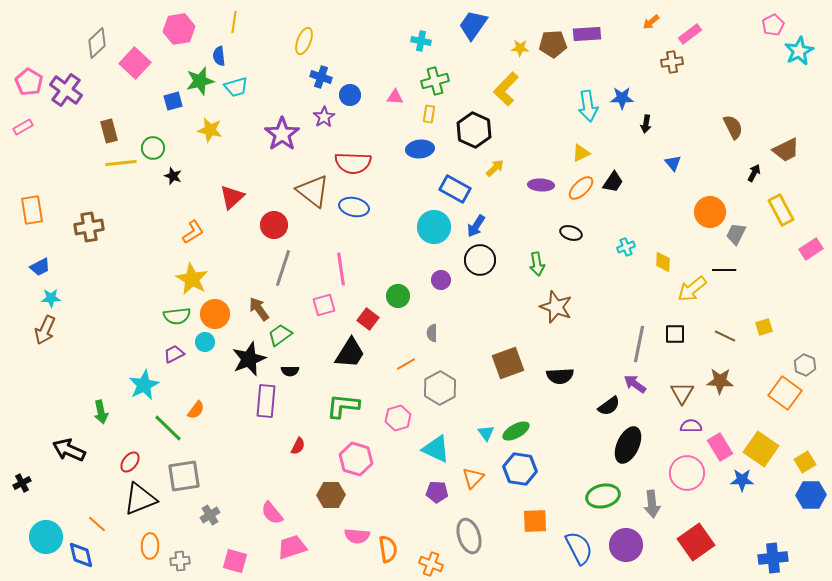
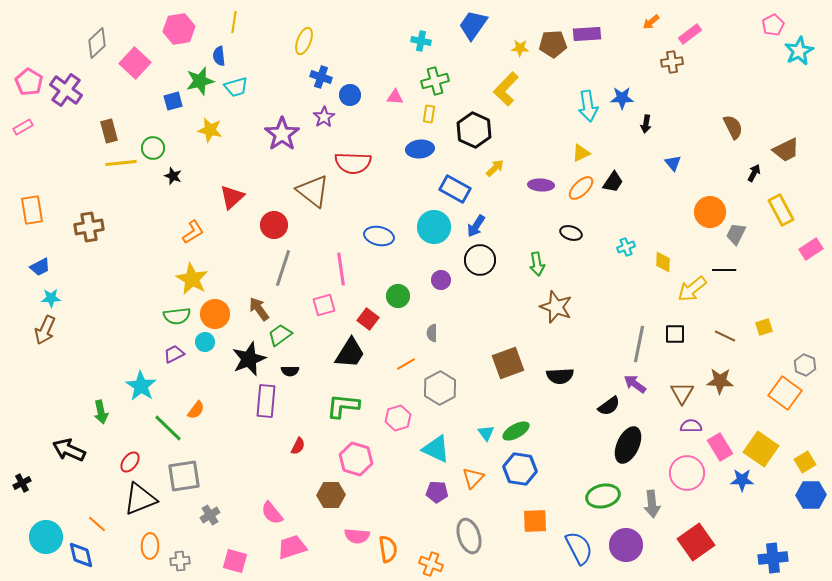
blue ellipse at (354, 207): moved 25 px right, 29 px down
cyan star at (144, 385): moved 3 px left, 1 px down; rotated 12 degrees counterclockwise
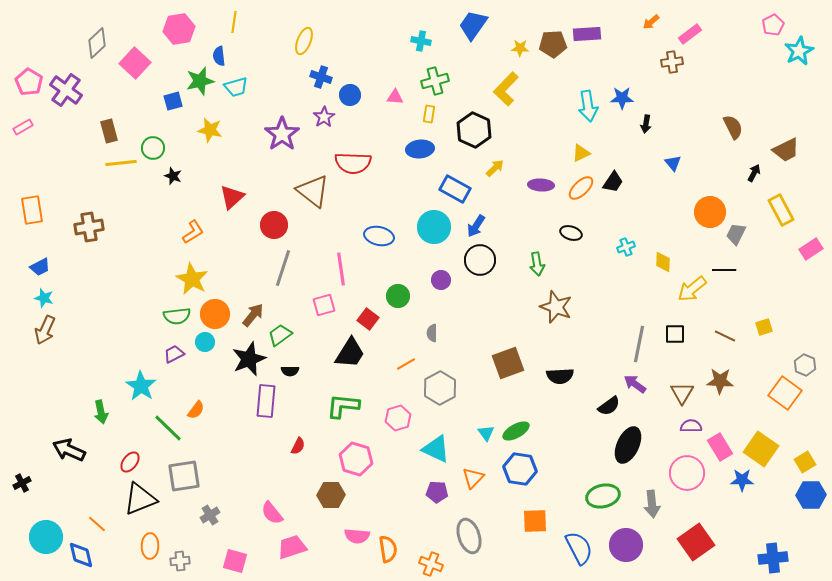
cyan star at (51, 298): moved 7 px left; rotated 18 degrees clockwise
brown arrow at (259, 309): moved 6 px left, 6 px down; rotated 75 degrees clockwise
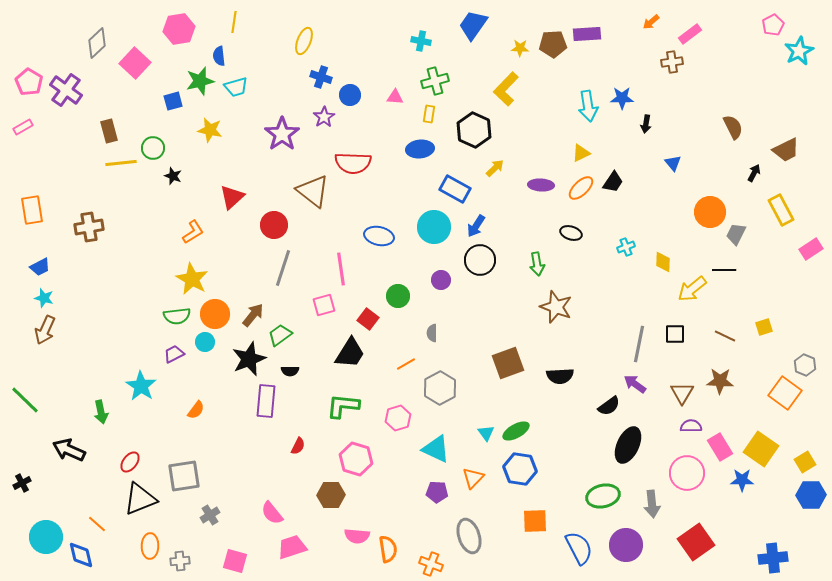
green line at (168, 428): moved 143 px left, 28 px up
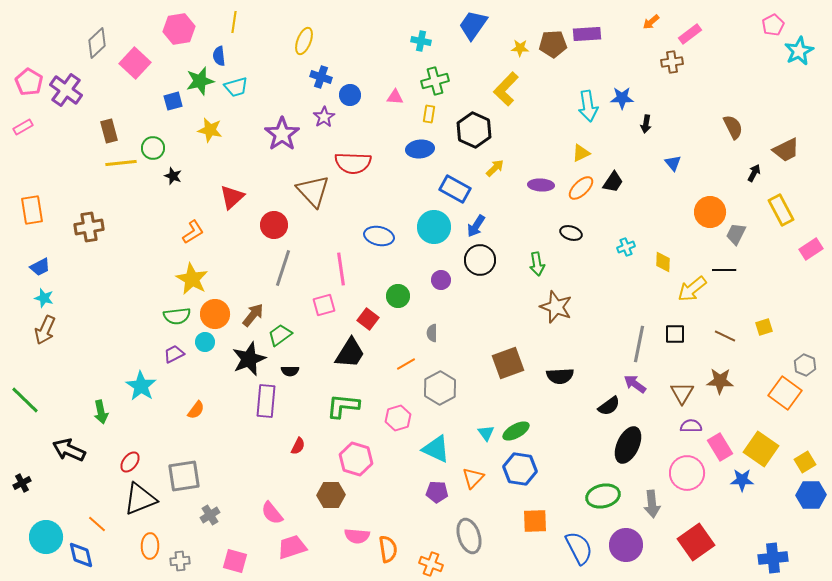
brown triangle at (313, 191): rotated 9 degrees clockwise
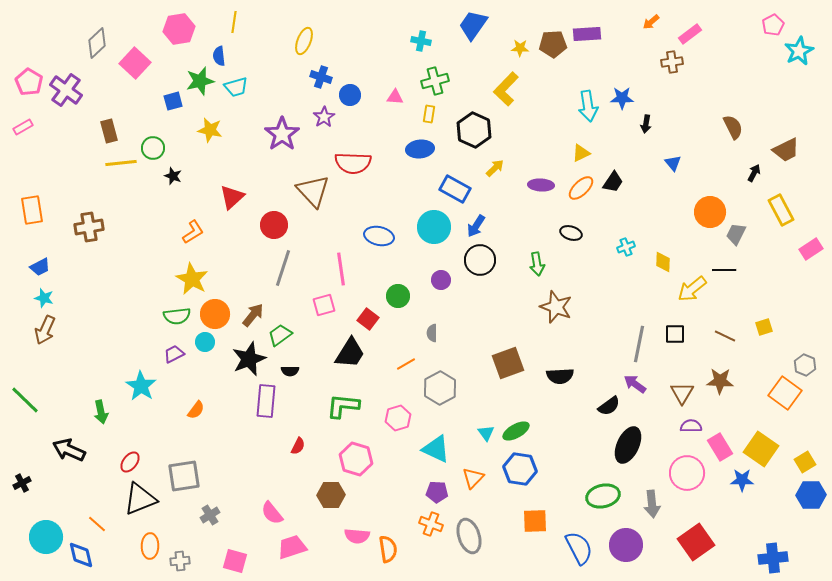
orange cross at (431, 564): moved 40 px up
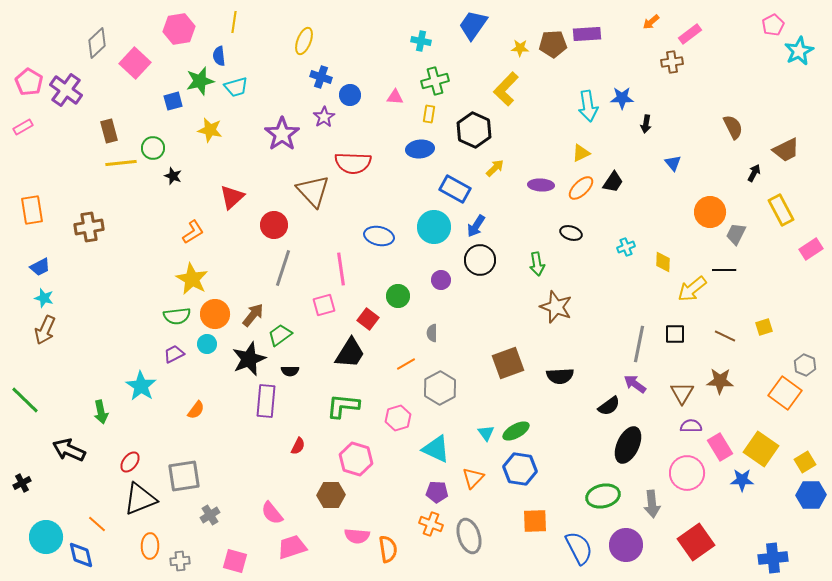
cyan circle at (205, 342): moved 2 px right, 2 px down
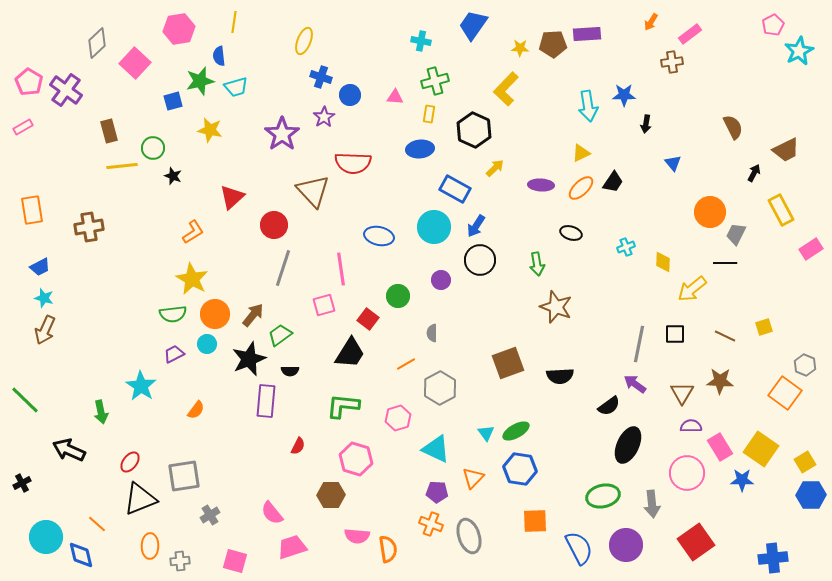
orange arrow at (651, 22): rotated 18 degrees counterclockwise
blue star at (622, 98): moved 2 px right, 3 px up
yellow line at (121, 163): moved 1 px right, 3 px down
black line at (724, 270): moved 1 px right, 7 px up
green semicircle at (177, 316): moved 4 px left, 2 px up
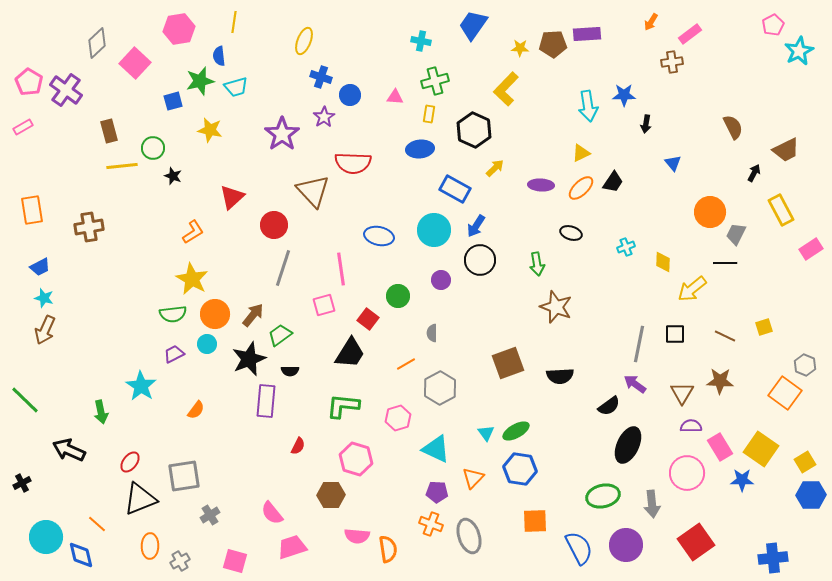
cyan circle at (434, 227): moved 3 px down
gray cross at (180, 561): rotated 24 degrees counterclockwise
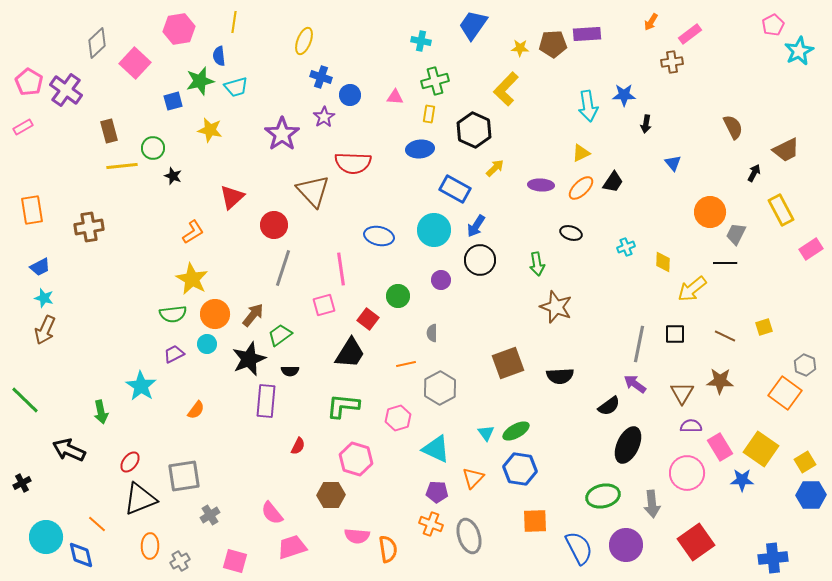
orange line at (406, 364): rotated 18 degrees clockwise
